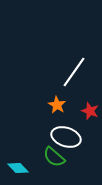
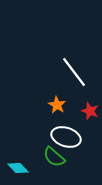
white line: rotated 72 degrees counterclockwise
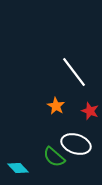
orange star: moved 1 px left, 1 px down
white ellipse: moved 10 px right, 7 px down
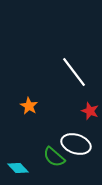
orange star: moved 27 px left
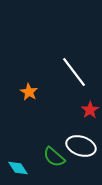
orange star: moved 14 px up
red star: moved 1 px up; rotated 18 degrees clockwise
white ellipse: moved 5 px right, 2 px down
cyan diamond: rotated 10 degrees clockwise
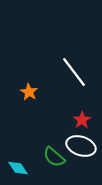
red star: moved 8 px left, 10 px down
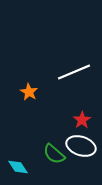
white line: rotated 76 degrees counterclockwise
green semicircle: moved 3 px up
cyan diamond: moved 1 px up
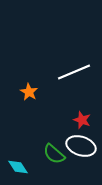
red star: rotated 18 degrees counterclockwise
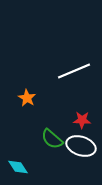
white line: moved 1 px up
orange star: moved 2 px left, 6 px down
red star: rotated 18 degrees counterclockwise
green semicircle: moved 2 px left, 15 px up
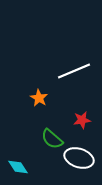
orange star: moved 12 px right
red star: rotated 12 degrees counterclockwise
white ellipse: moved 2 px left, 12 px down
